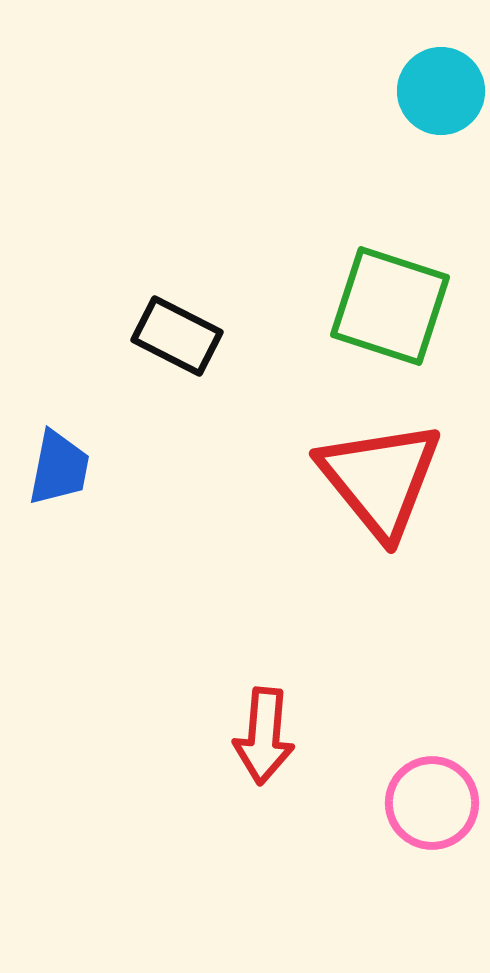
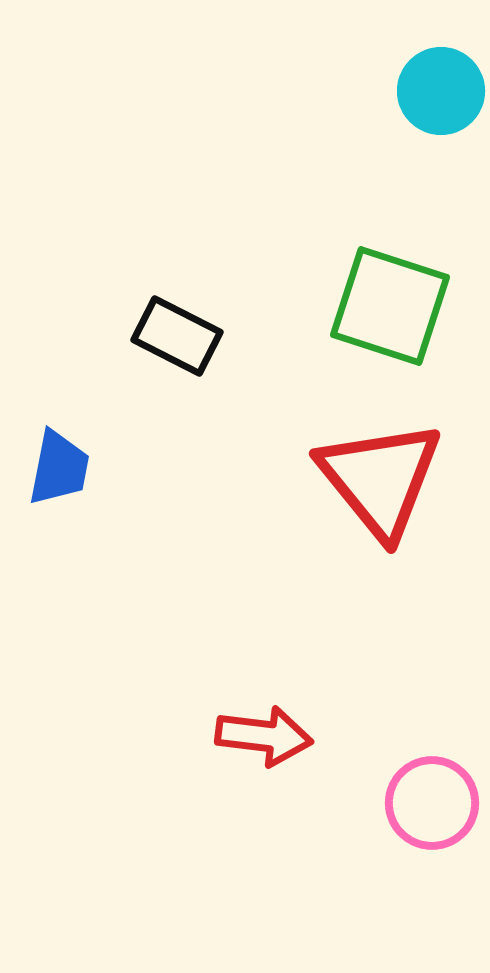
red arrow: rotated 88 degrees counterclockwise
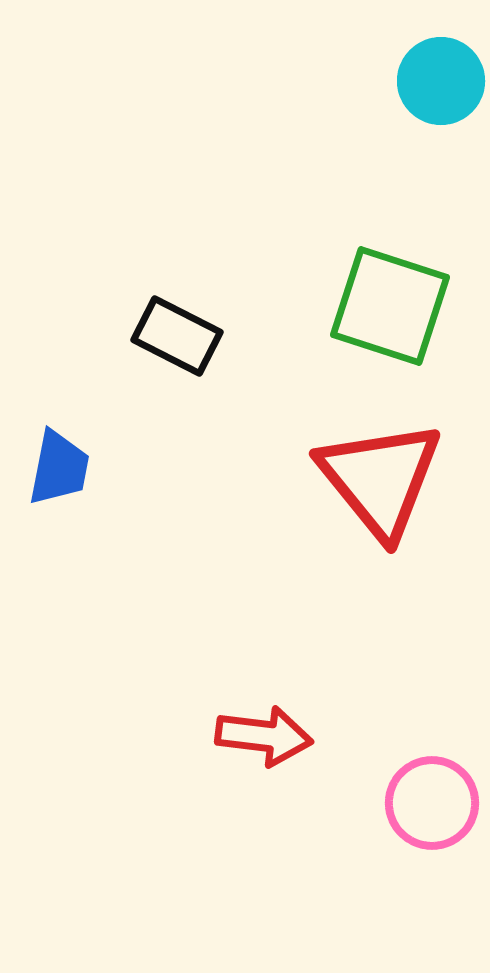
cyan circle: moved 10 px up
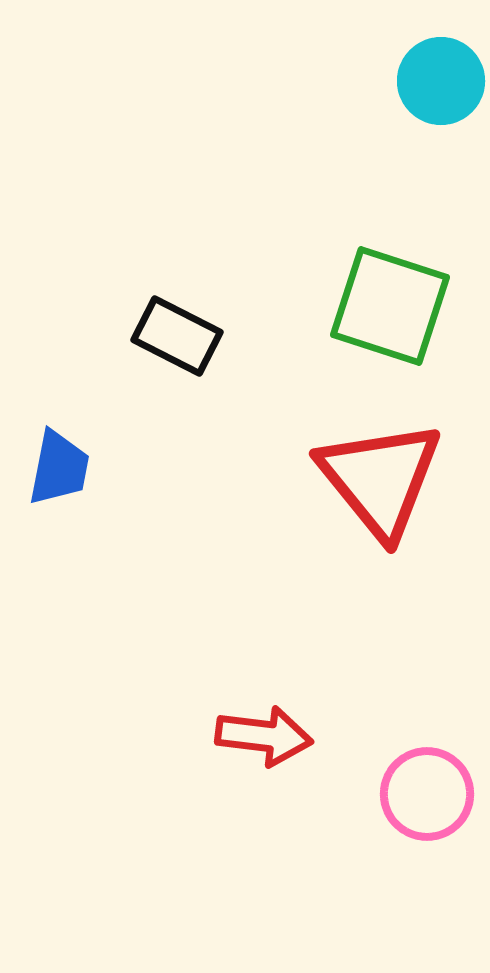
pink circle: moved 5 px left, 9 px up
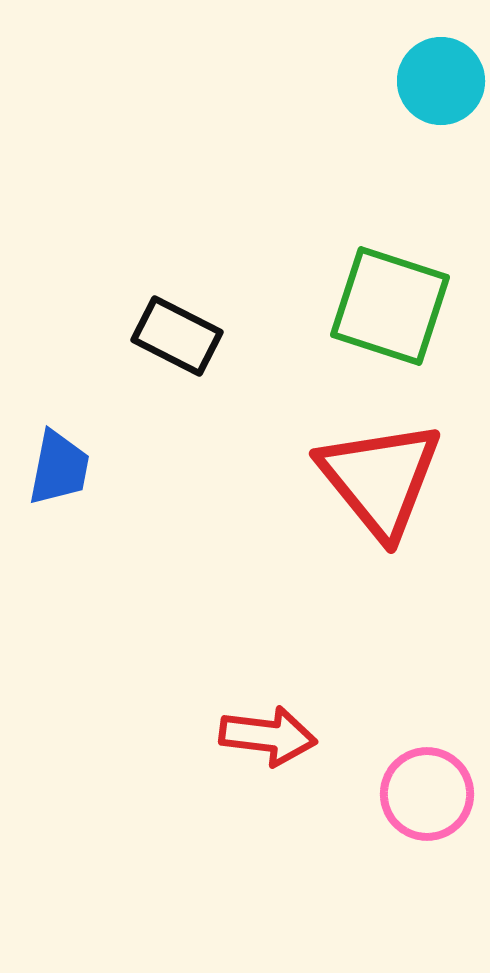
red arrow: moved 4 px right
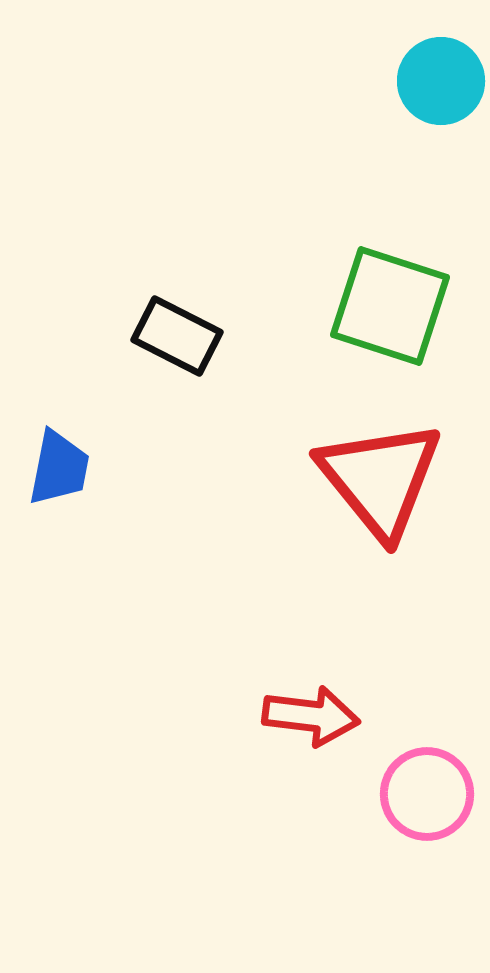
red arrow: moved 43 px right, 20 px up
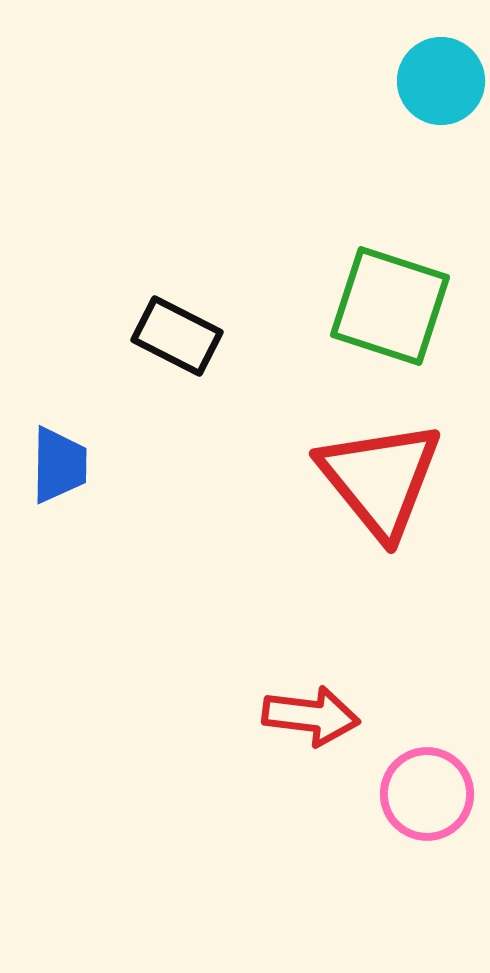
blue trapezoid: moved 3 px up; rotated 10 degrees counterclockwise
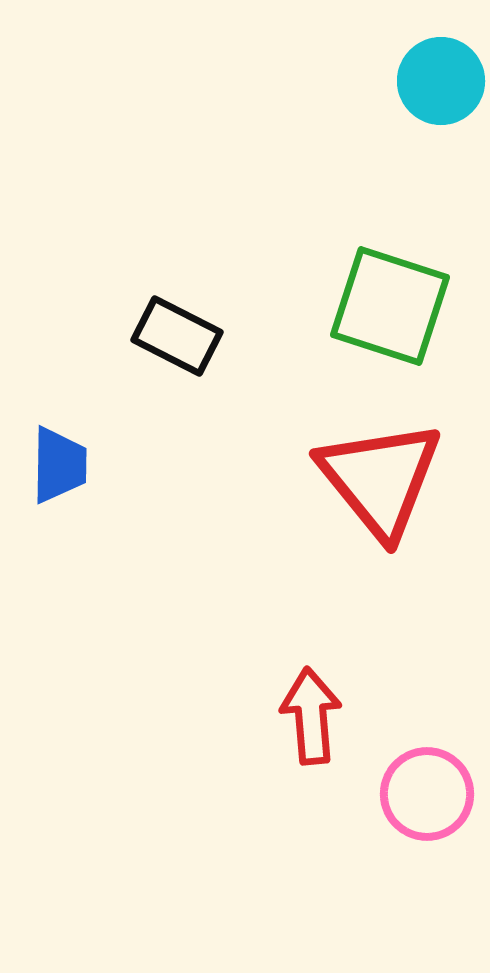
red arrow: rotated 102 degrees counterclockwise
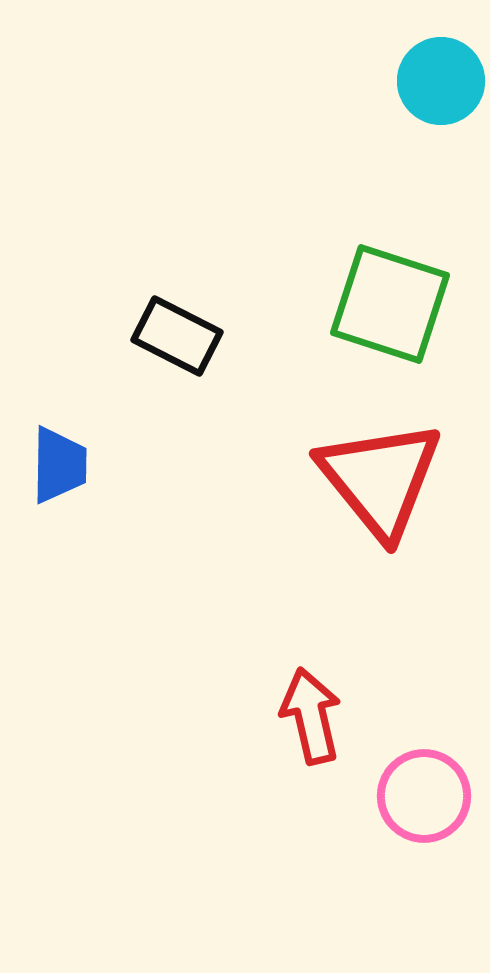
green square: moved 2 px up
red arrow: rotated 8 degrees counterclockwise
pink circle: moved 3 px left, 2 px down
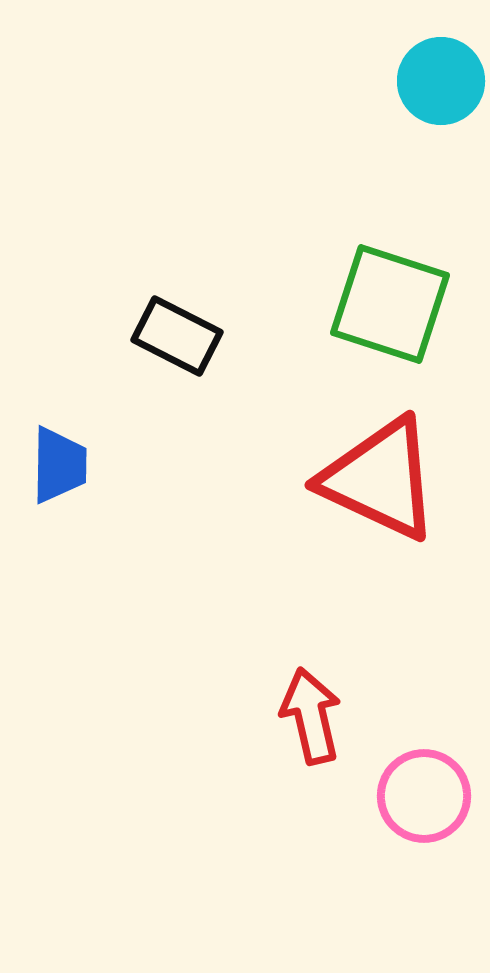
red triangle: rotated 26 degrees counterclockwise
